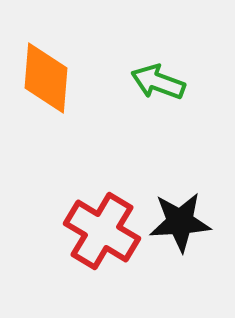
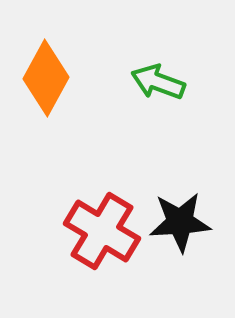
orange diamond: rotated 24 degrees clockwise
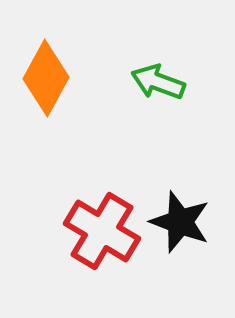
black star: rotated 24 degrees clockwise
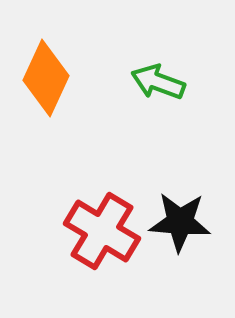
orange diamond: rotated 4 degrees counterclockwise
black star: rotated 16 degrees counterclockwise
